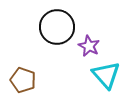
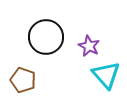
black circle: moved 11 px left, 10 px down
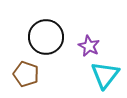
cyan triangle: moved 1 px left; rotated 20 degrees clockwise
brown pentagon: moved 3 px right, 6 px up
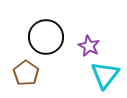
brown pentagon: moved 1 px up; rotated 15 degrees clockwise
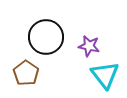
purple star: rotated 15 degrees counterclockwise
cyan triangle: rotated 16 degrees counterclockwise
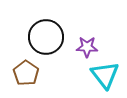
purple star: moved 2 px left, 1 px down; rotated 10 degrees counterclockwise
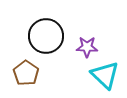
black circle: moved 1 px up
cyan triangle: rotated 8 degrees counterclockwise
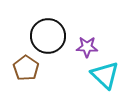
black circle: moved 2 px right
brown pentagon: moved 5 px up
